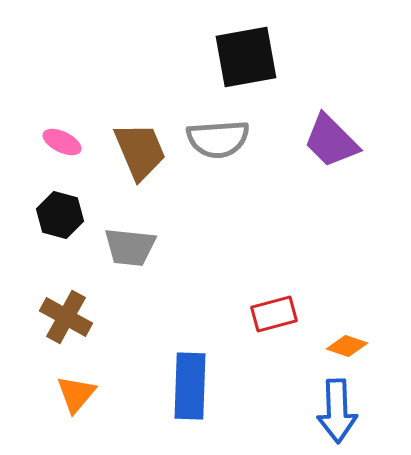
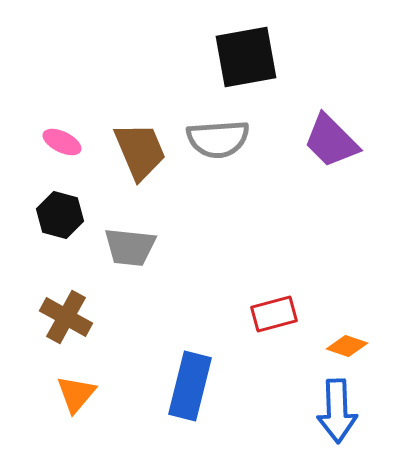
blue rectangle: rotated 12 degrees clockwise
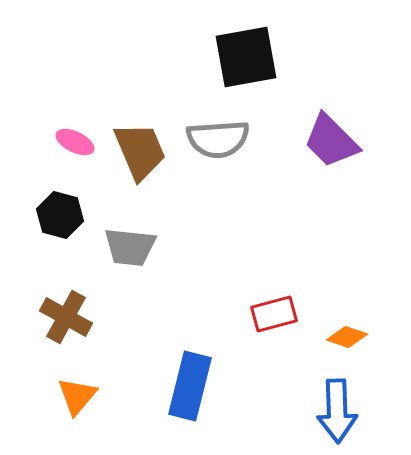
pink ellipse: moved 13 px right
orange diamond: moved 9 px up
orange triangle: moved 1 px right, 2 px down
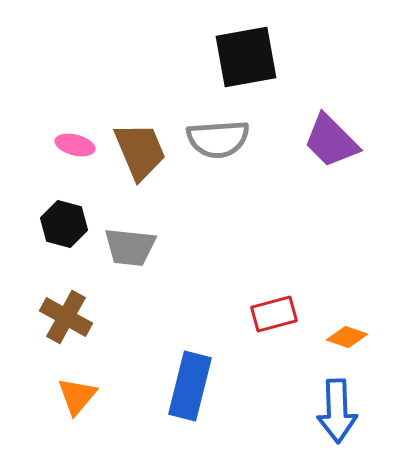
pink ellipse: moved 3 px down; rotated 12 degrees counterclockwise
black hexagon: moved 4 px right, 9 px down
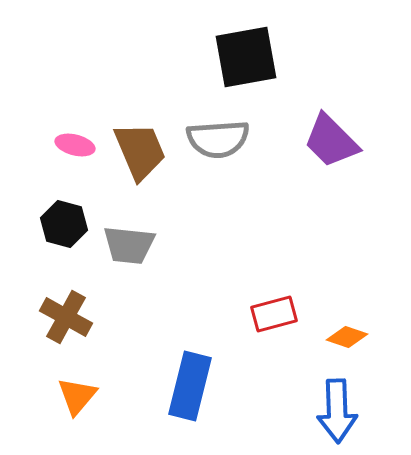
gray trapezoid: moved 1 px left, 2 px up
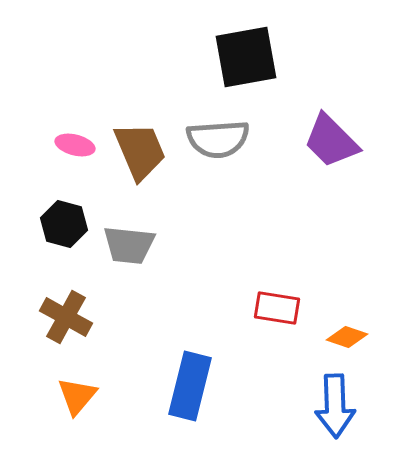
red rectangle: moved 3 px right, 6 px up; rotated 24 degrees clockwise
blue arrow: moved 2 px left, 5 px up
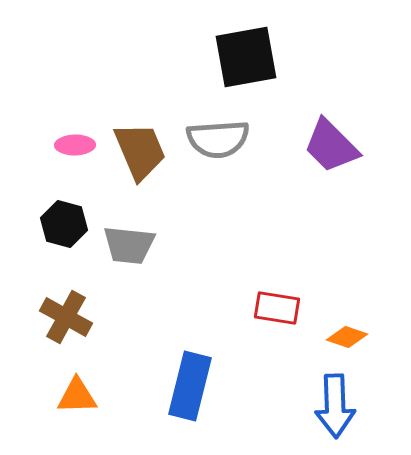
purple trapezoid: moved 5 px down
pink ellipse: rotated 15 degrees counterclockwise
orange triangle: rotated 48 degrees clockwise
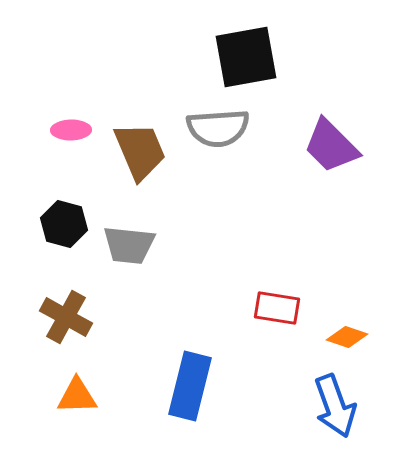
gray semicircle: moved 11 px up
pink ellipse: moved 4 px left, 15 px up
blue arrow: rotated 18 degrees counterclockwise
